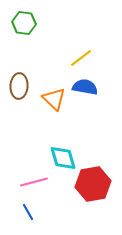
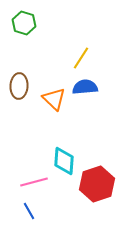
green hexagon: rotated 10 degrees clockwise
yellow line: rotated 20 degrees counterclockwise
blue semicircle: rotated 15 degrees counterclockwise
cyan diamond: moved 1 px right, 3 px down; rotated 20 degrees clockwise
red hexagon: moved 4 px right; rotated 8 degrees counterclockwise
blue line: moved 1 px right, 1 px up
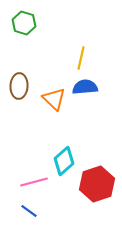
yellow line: rotated 20 degrees counterclockwise
cyan diamond: rotated 44 degrees clockwise
blue line: rotated 24 degrees counterclockwise
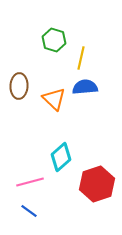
green hexagon: moved 30 px right, 17 px down
cyan diamond: moved 3 px left, 4 px up
pink line: moved 4 px left
